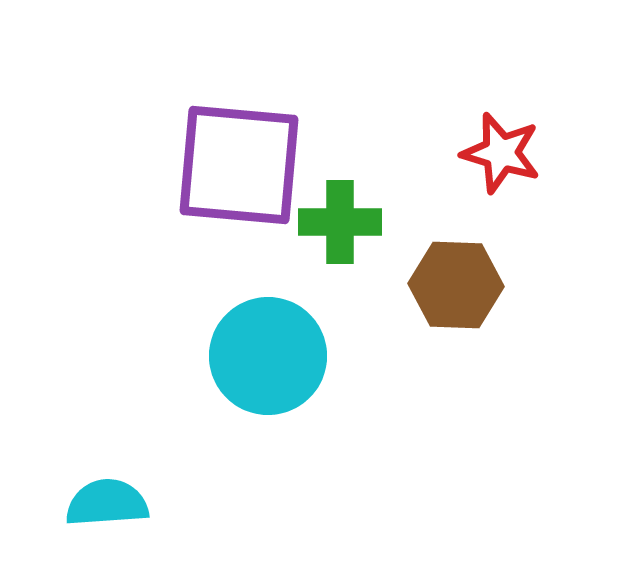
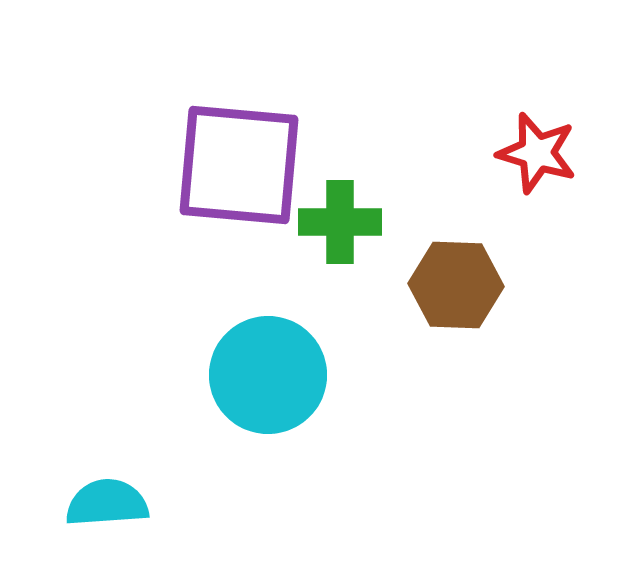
red star: moved 36 px right
cyan circle: moved 19 px down
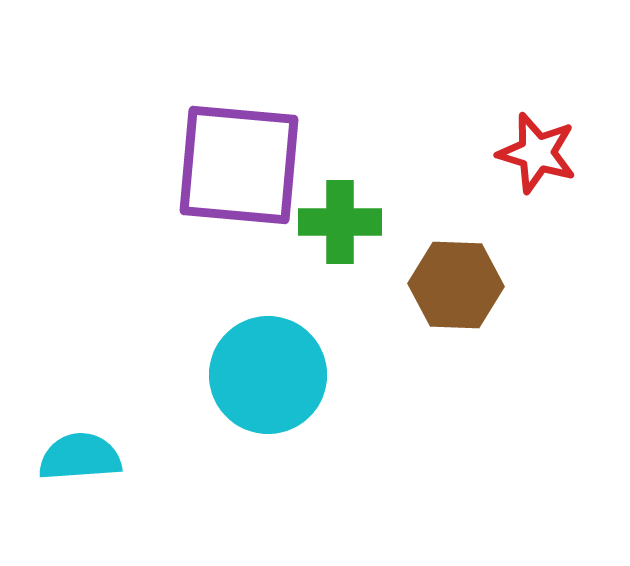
cyan semicircle: moved 27 px left, 46 px up
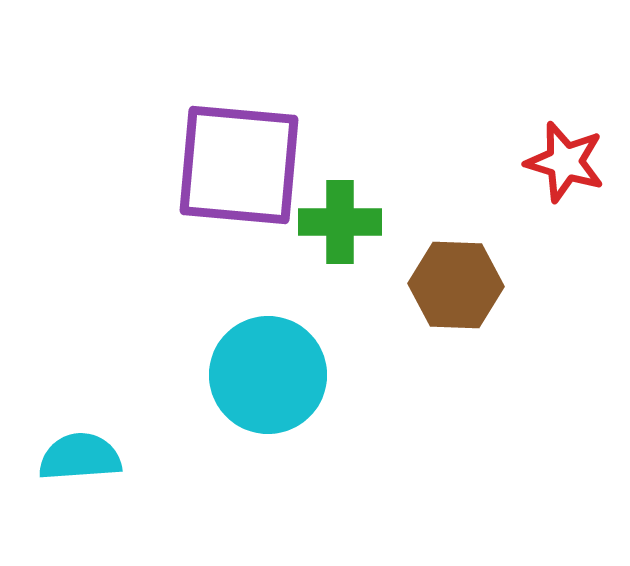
red star: moved 28 px right, 9 px down
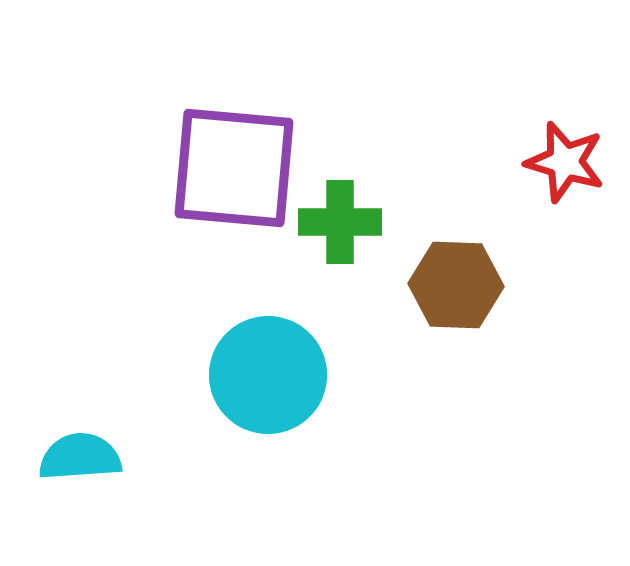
purple square: moved 5 px left, 3 px down
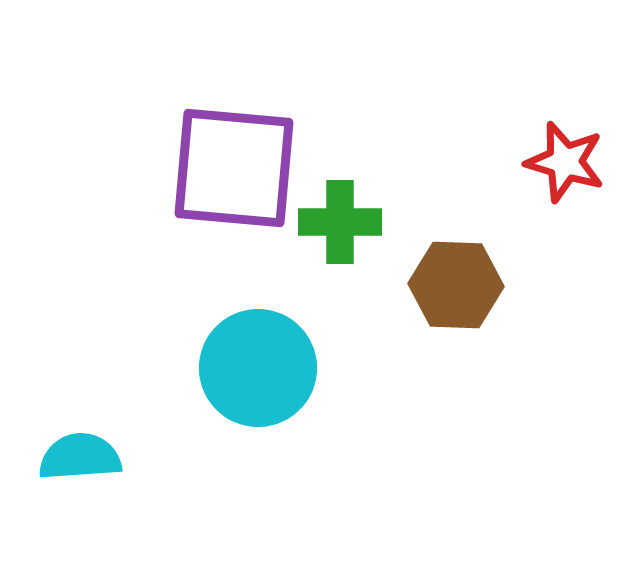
cyan circle: moved 10 px left, 7 px up
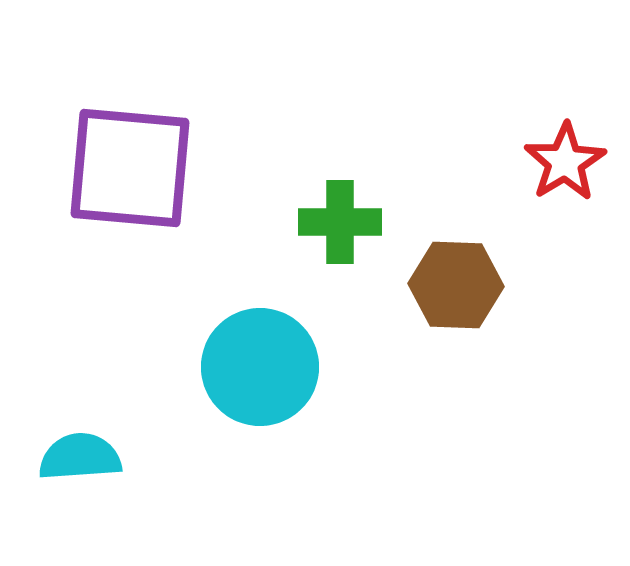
red star: rotated 24 degrees clockwise
purple square: moved 104 px left
cyan circle: moved 2 px right, 1 px up
